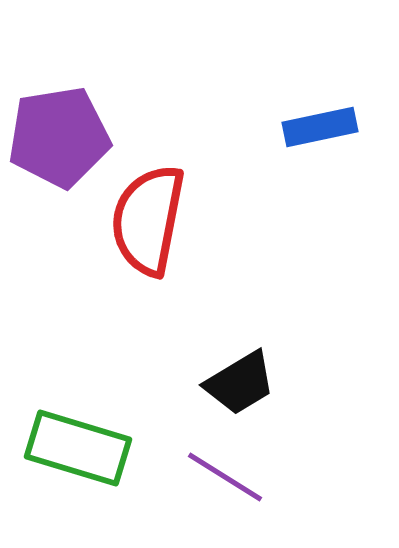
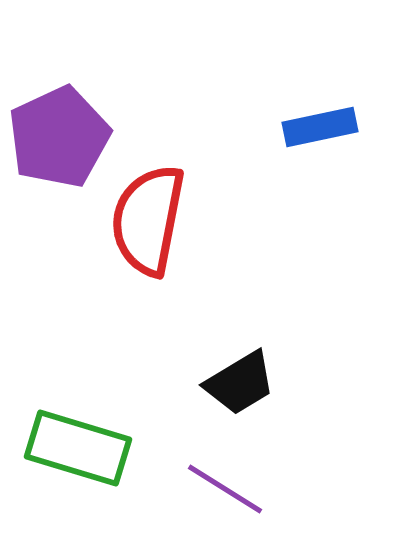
purple pentagon: rotated 16 degrees counterclockwise
purple line: moved 12 px down
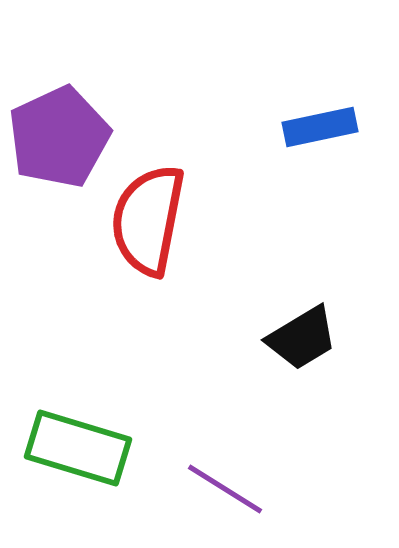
black trapezoid: moved 62 px right, 45 px up
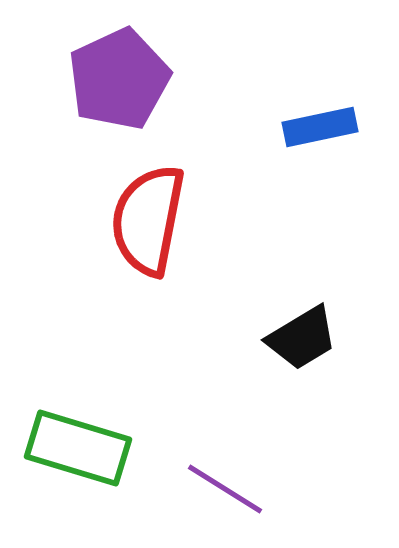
purple pentagon: moved 60 px right, 58 px up
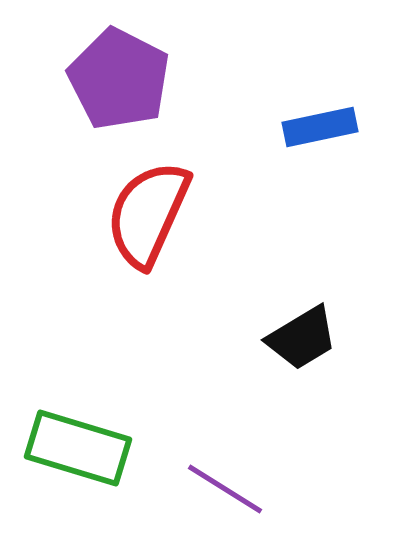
purple pentagon: rotated 20 degrees counterclockwise
red semicircle: moved 6 px up; rotated 13 degrees clockwise
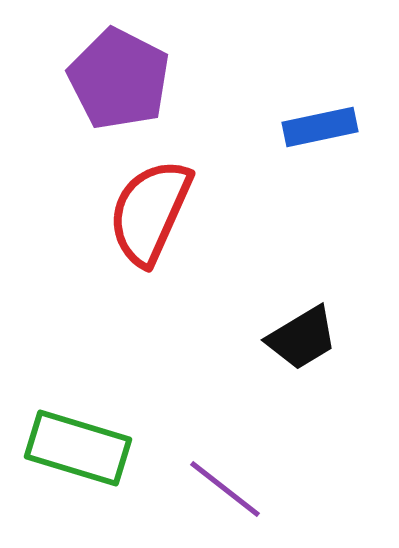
red semicircle: moved 2 px right, 2 px up
purple line: rotated 6 degrees clockwise
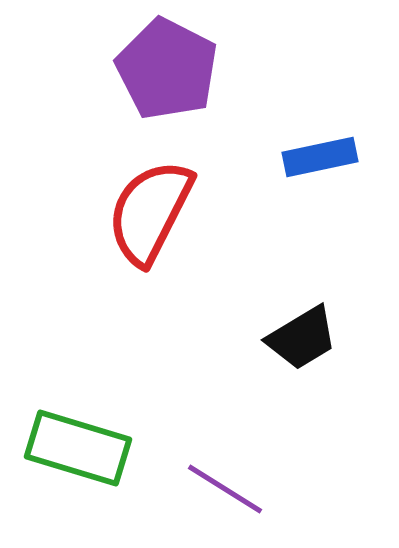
purple pentagon: moved 48 px right, 10 px up
blue rectangle: moved 30 px down
red semicircle: rotated 3 degrees clockwise
purple line: rotated 6 degrees counterclockwise
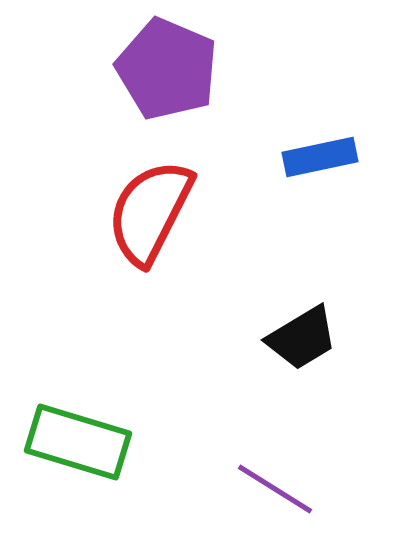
purple pentagon: rotated 4 degrees counterclockwise
green rectangle: moved 6 px up
purple line: moved 50 px right
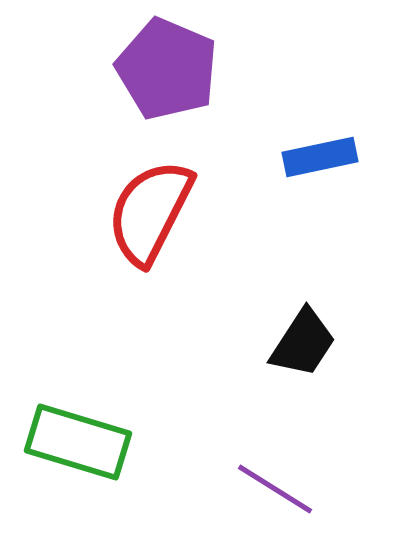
black trapezoid: moved 1 px right, 5 px down; rotated 26 degrees counterclockwise
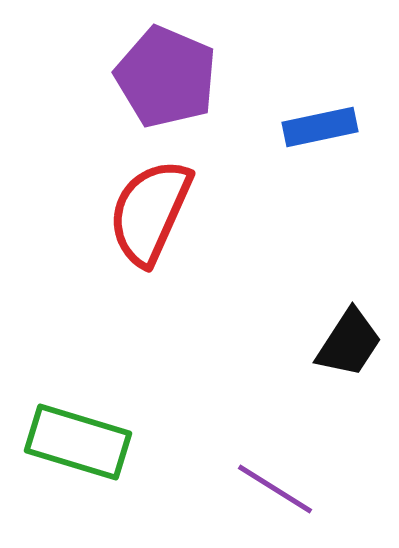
purple pentagon: moved 1 px left, 8 px down
blue rectangle: moved 30 px up
red semicircle: rotated 3 degrees counterclockwise
black trapezoid: moved 46 px right
